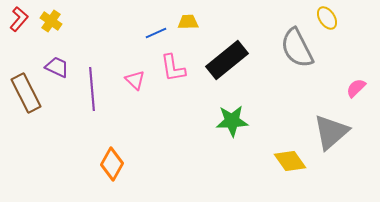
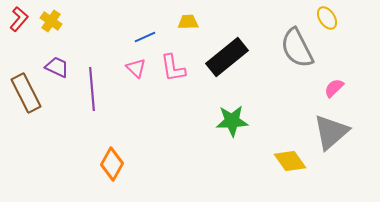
blue line: moved 11 px left, 4 px down
black rectangle: moved 3 px up
pink triangle: moved 1 px right, 12 px up
pink semicircle: moved 22 px left
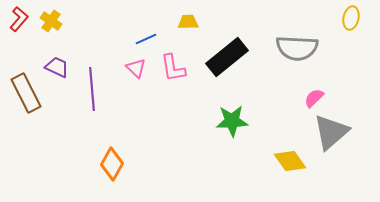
yellow ellipse: moved 24 px right; rotated 45 degrees clockwise
blue line: moved 1 px right, 2 px down
gray semicircle: rotated 60 degrees counterclockwise
pink semicircle: moved 20 px left, 10 px down
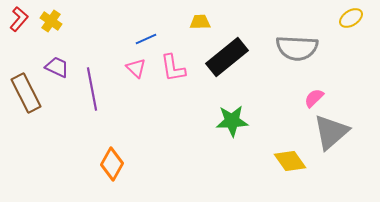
yellow ellipse: rotated 45 degrees clockwise
yellow trapezoid: moved 12 px right
purple line: rotated 6 degrees counterclockwise
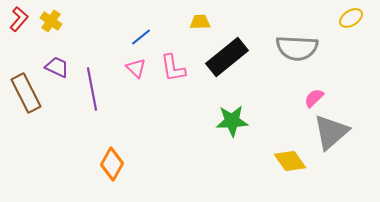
blue line: moved 5 px left, 2 px up; rotated 15 degrees counterclockwise
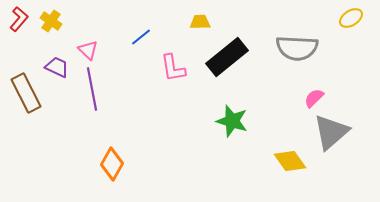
pink triangle: moved 48 px left, 18 px up
green star: rotated 20 degrees clockwise
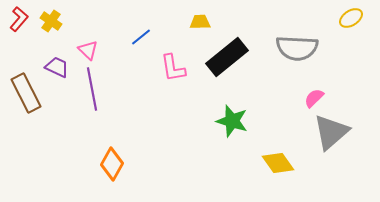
yellow diamond: moved 12 px left, 2 px down
